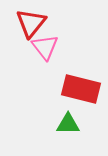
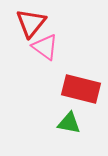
pink triangle: rotated 16 degrees counterclockwise
green triangle: moved 1 px right, 1 px up; rotated 10 degrees clockwise
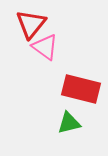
red triangle: moved 1 px down
green triangle: rotated 25 degrees counterclockwise
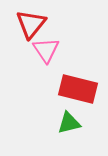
pink triangle: moved 1 px right, 3 px down; rotated 20 degrees clockwise
red rectangle: moved 3 px left
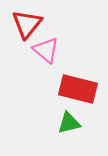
red triangle: moved 4 px left
pink triangle: rotated 16 degrees counterclockwise
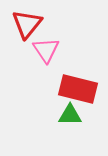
pink triangle: rotated 16 degrees clockwise
green triangle: moved 1 px right, 8 px up; rotated 15 degrees clockwise
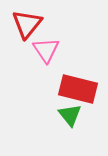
green triangle: rotated 50 degrees clockwise
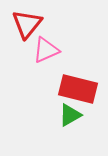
pink triangle: rotated 40 degrees clockwise
green triangle: rotated 40 degrees clockwise
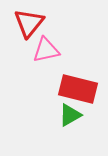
red triangle: moved 2 px right, 1 px up
pink triangle: rotated 12 degrees clockwise
